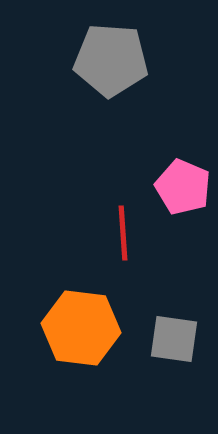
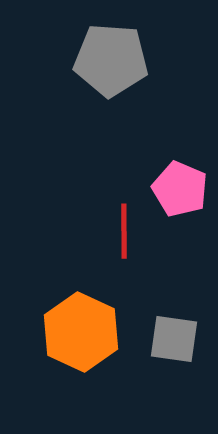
pink pentagon: moved 3 px left, 2 px down
red line: moved 1 px right, 2 px up; rotated 4 degrees clockwise
orange hexagon: moved 4 px down; rotated 18 degrees clockwise
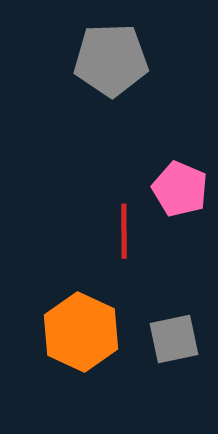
gray pentagon: rotated 6 degrees counterclockwise
gray square: rotated 20 degrees counterclockwise
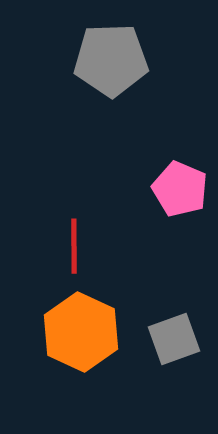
red line: moved 50 px left, 15 px down
gray square: rotated 8 degrees counterclockwise
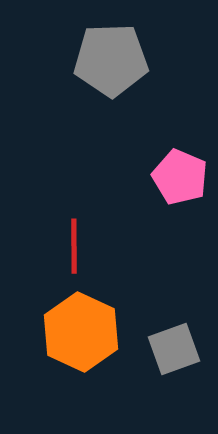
pink pentagon: moved 12 px up
gray square: moved 10 px down
